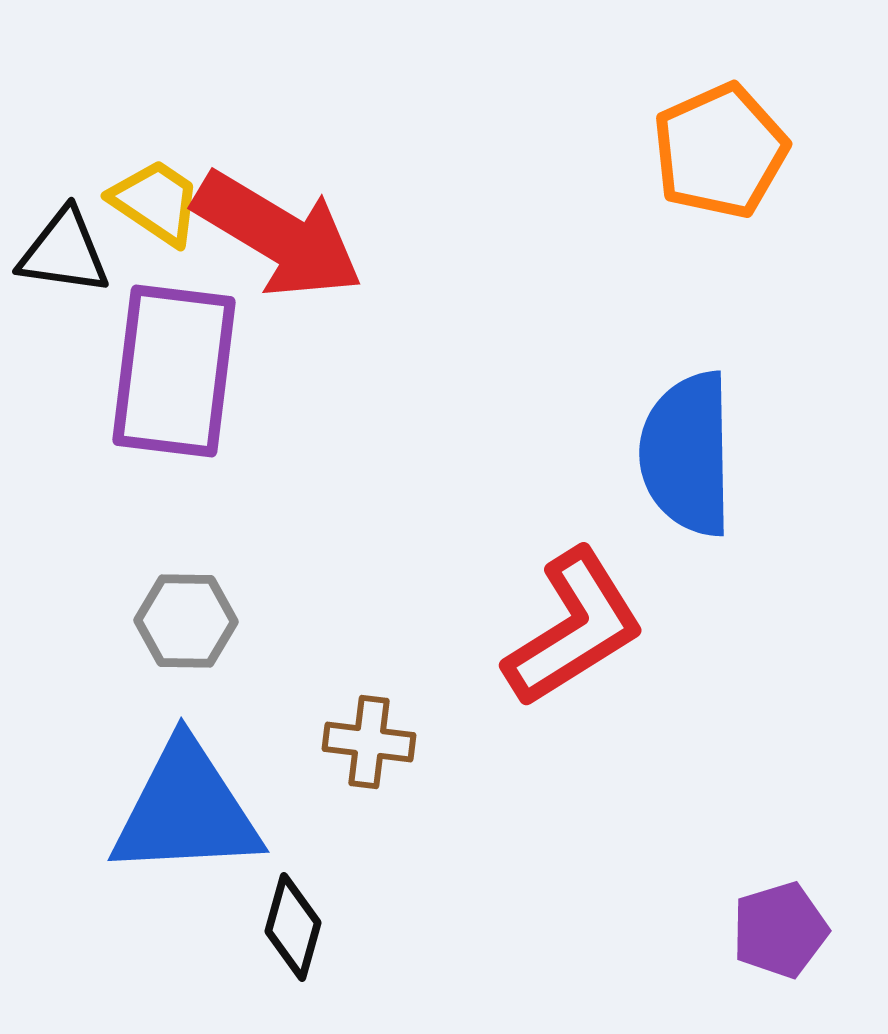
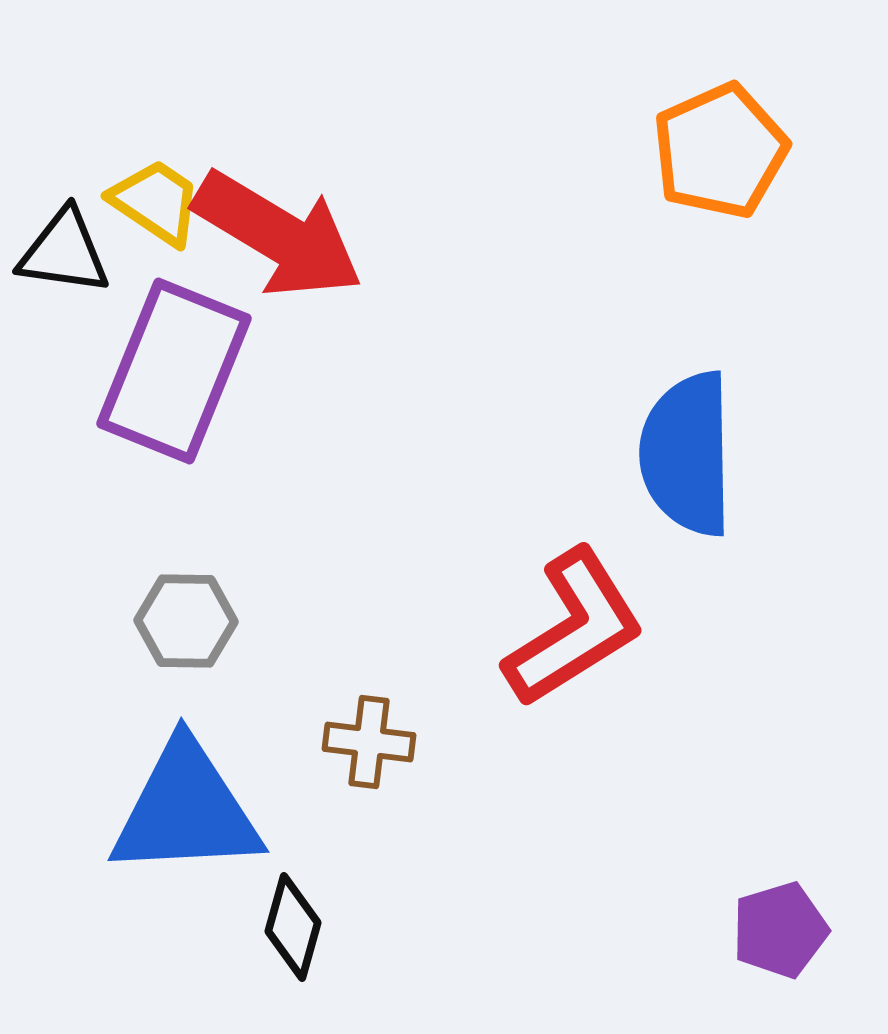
purple rectangle: rotated 15 degrees clockwise
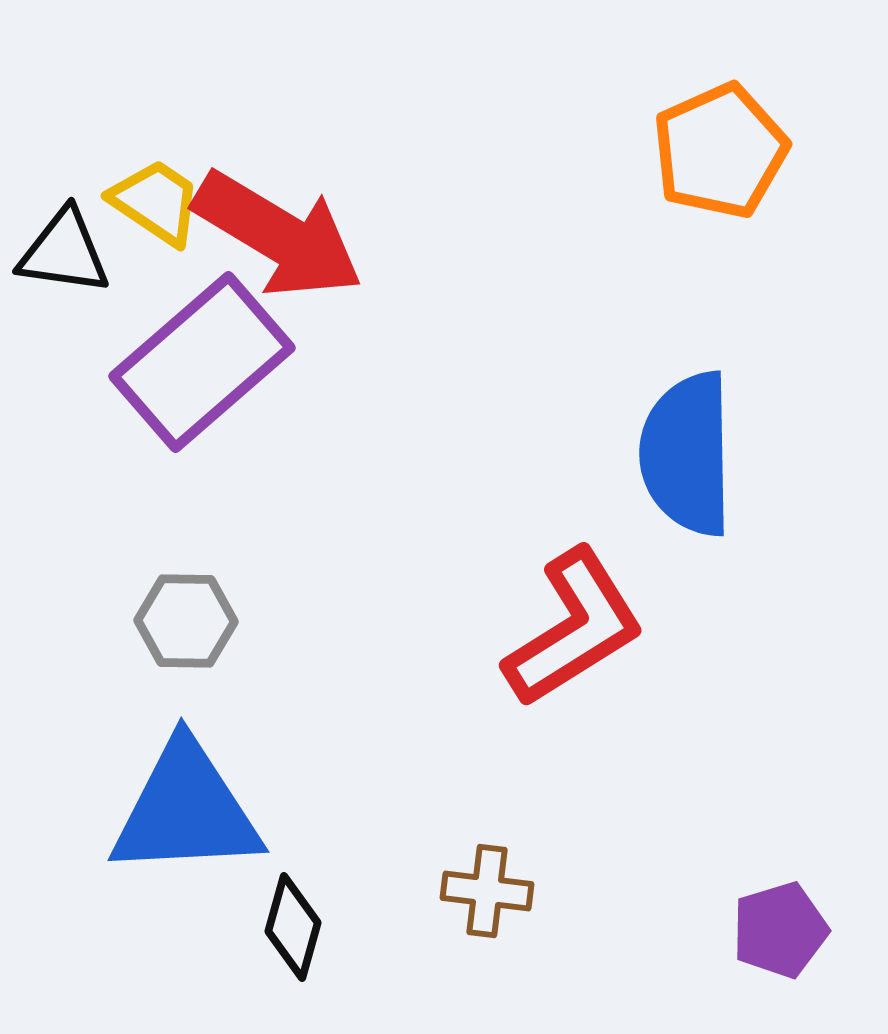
purple rectangle: moved 28 px right, 9 px up; rotated 27 degrees clockwise
brown cross: moved 118 px right, 149 px down
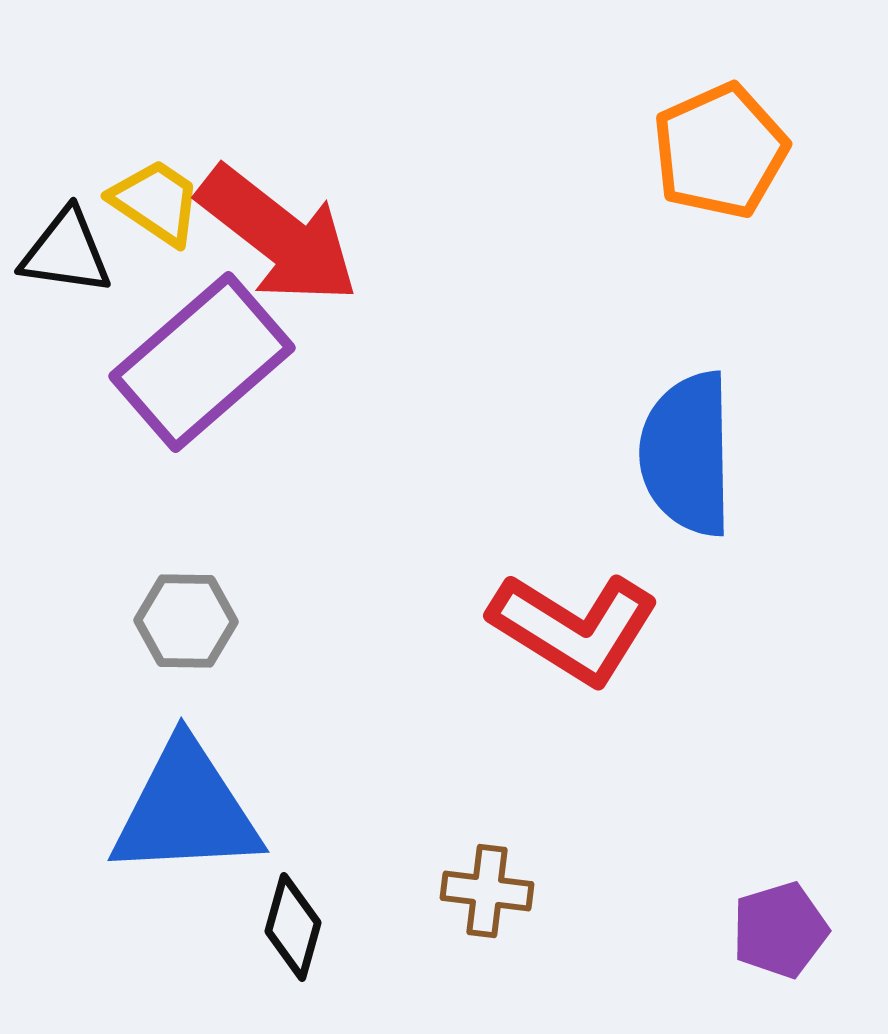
red arrow: rotated 7 degrees clockwise
black triangle: moved 2 px right
red L-shape: rotated 64 degrees clockwise
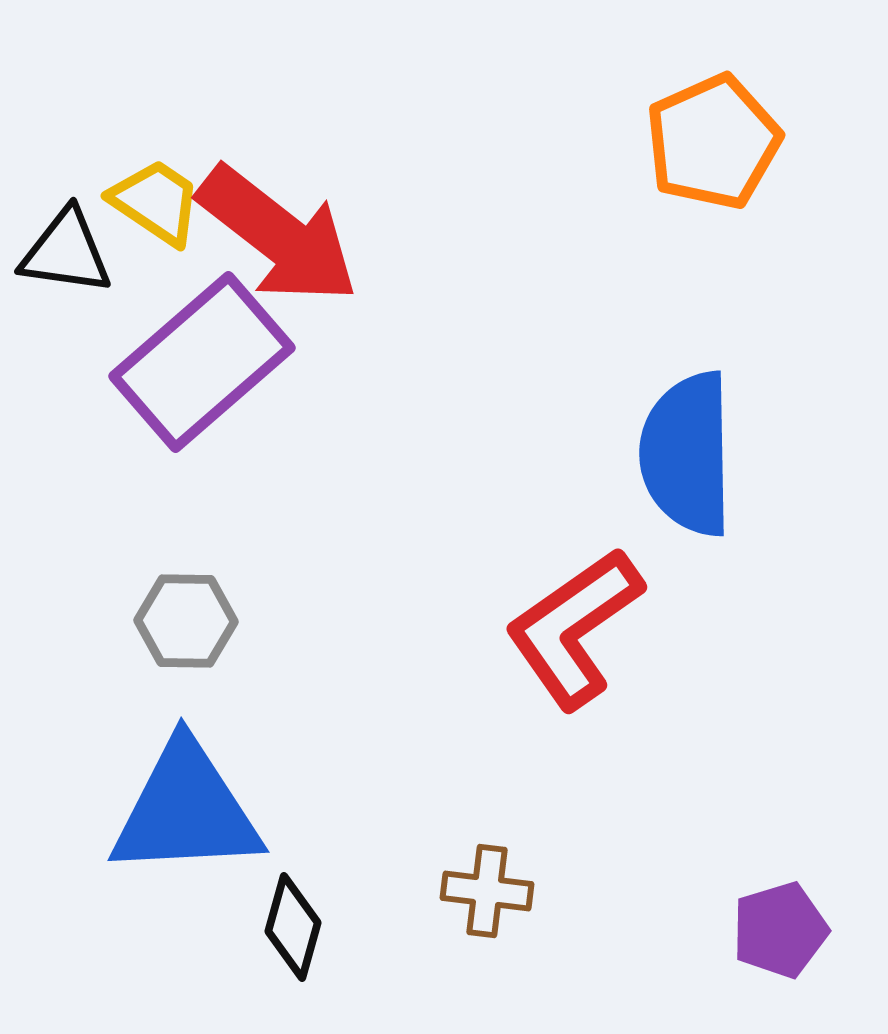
orange pentagon: moved 7 px left, 9 px up
red L-shape: rotated 113 degrees clockwise
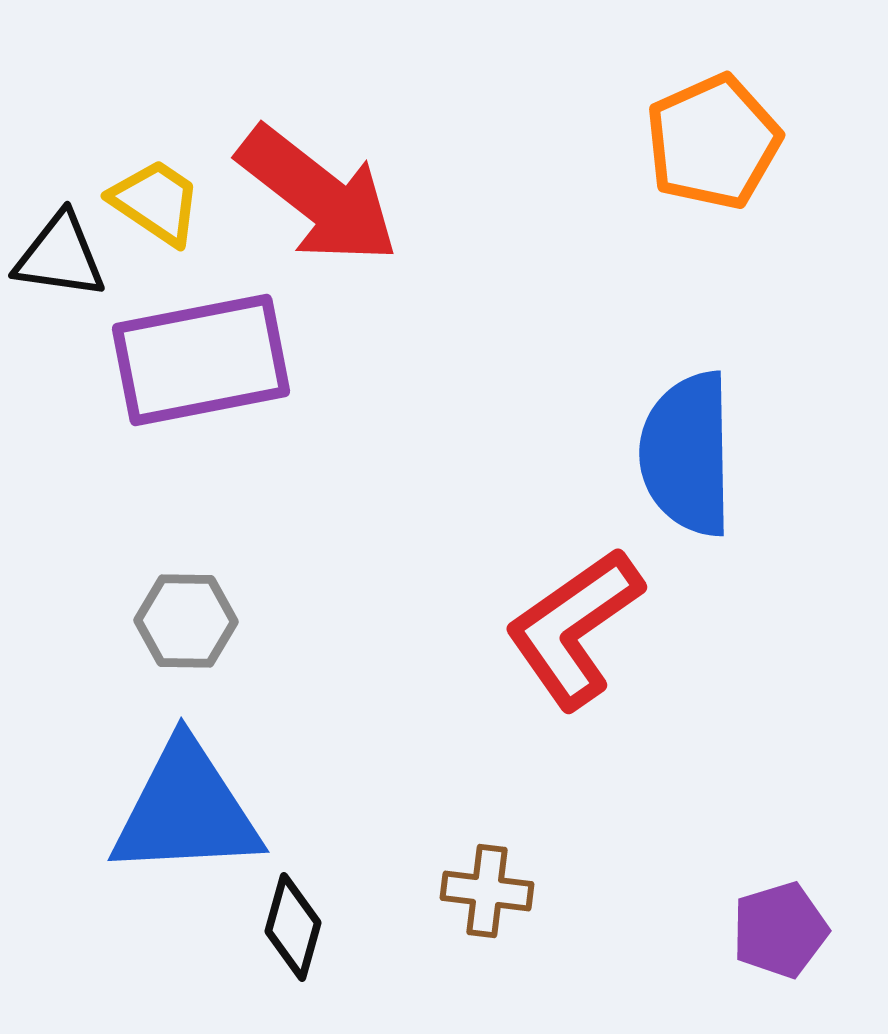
red arrow: moved 40 px right, 40 px up
black triangle: moved 6 px left, 4 px down
purple rectangle: moved 1 px left, 2 px up; rotated 30 degrees clockwise
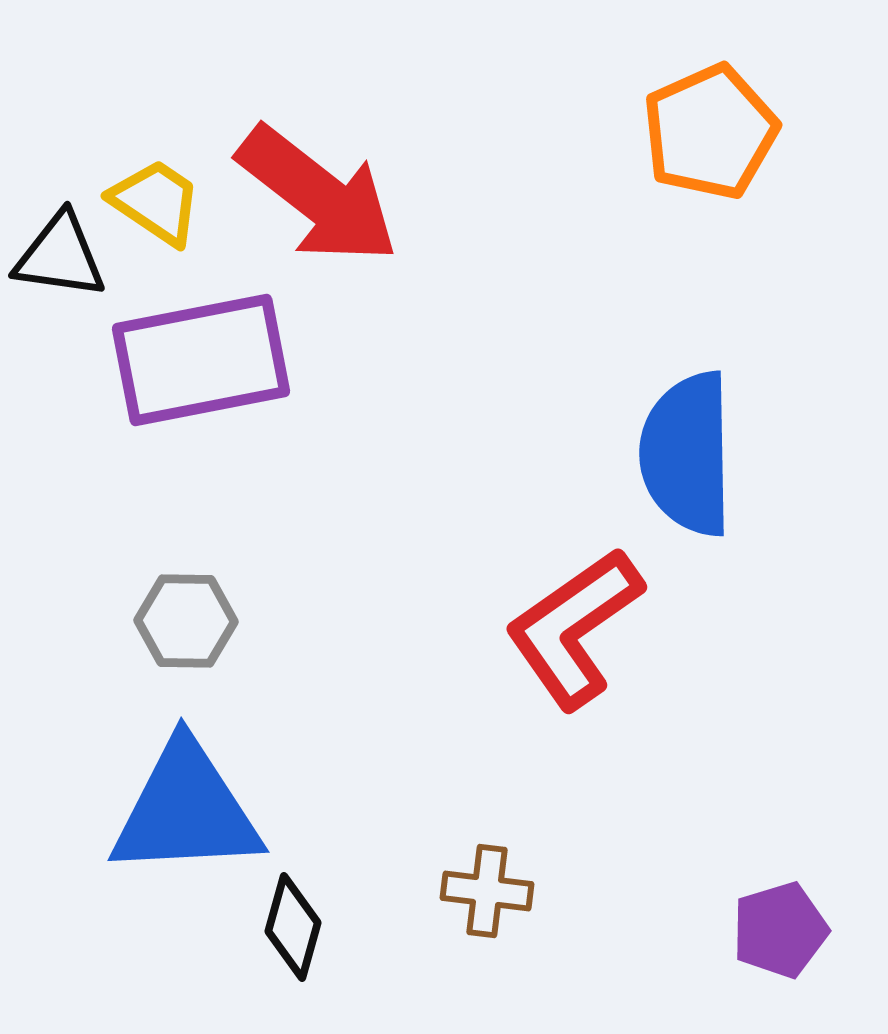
orange pentagon: moved 3 px left, 10 px up
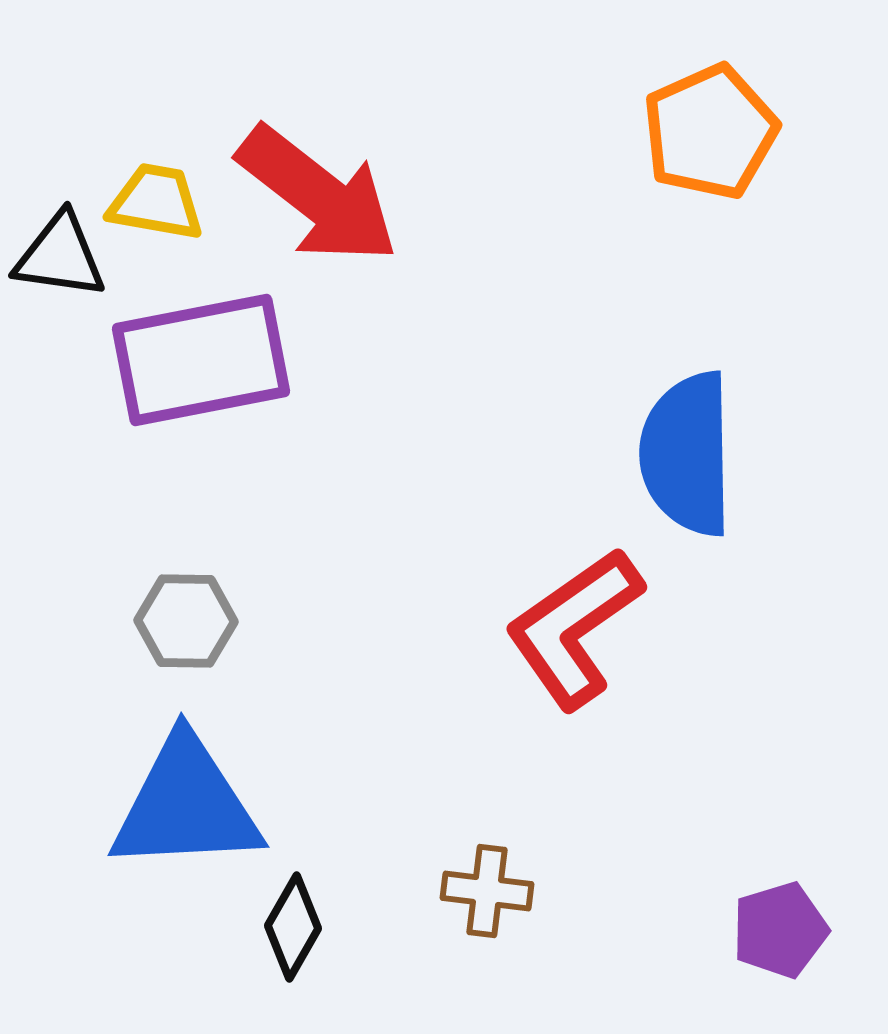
yellow trapezoid: rotated 24 degrees counterclockwise
blue triangle: moved 5 px up
black diamond: rotated 14 degrees clockwise
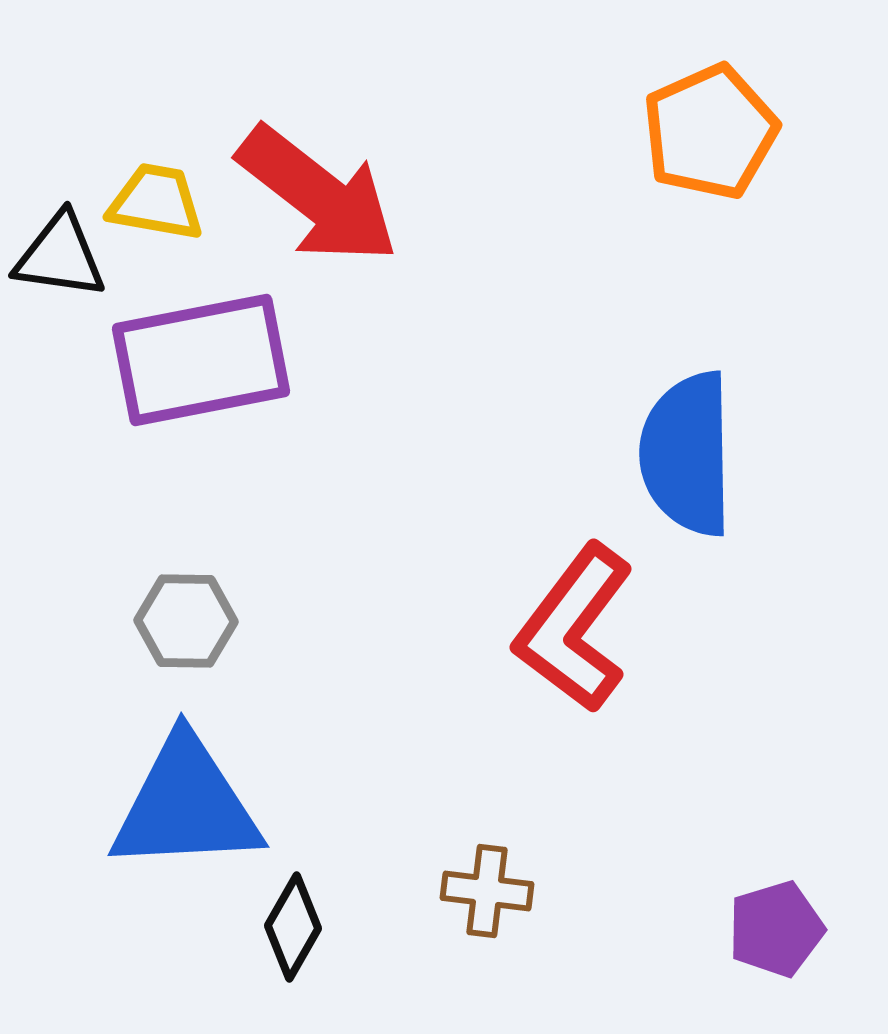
red L-shape: rotated 18 degrees counterclockwise
purple pentagon: moved 4 px left, 1 px up
